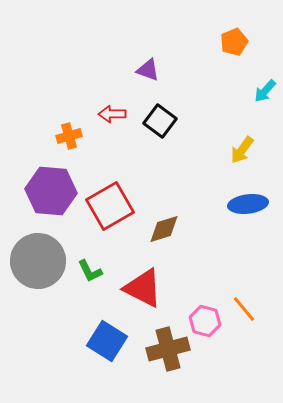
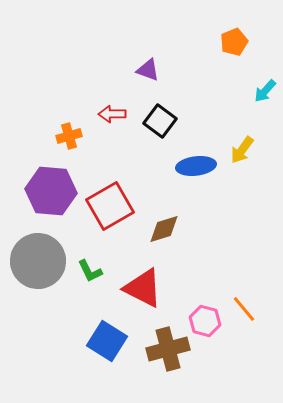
blue ellipse: moved 52 px left, 38 px up
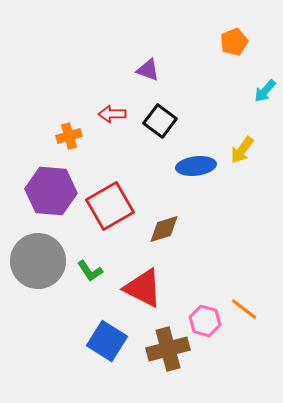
green L-shape: rotated 8 degrees counterclockwise
orange line: rotated 12 degrees counterclockwise
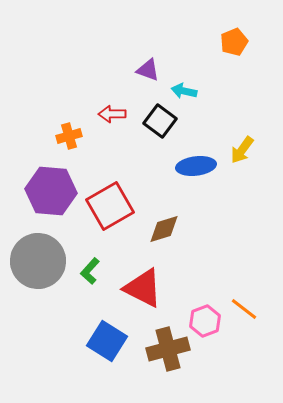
cyan arrow: moved 81 px left; rotated 60 degrees clockwise
green L-shape: rotated 76 degrees clockwise
pink hexagon: rotated 24 degrees clockwise
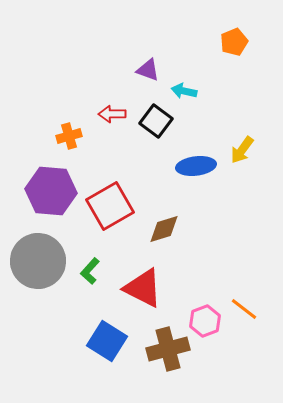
black square: moved 4 px left
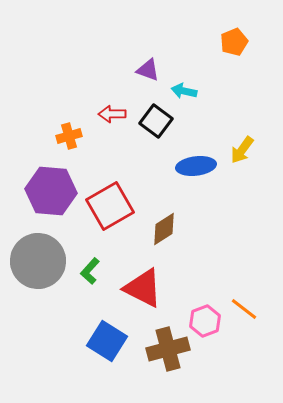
brown diamond: rotated 16 degrees counterclockwise
